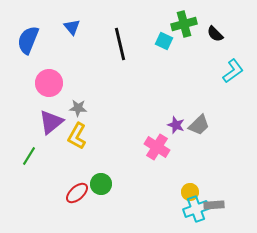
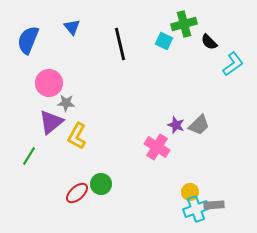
black semicircle: moved 6 px left, 8 px down
cyan L-shape: moved 7 px up
gray star: moved 12 px left, 5 px up
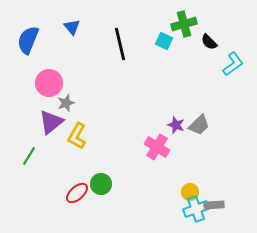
gray star: rotated 24 degrees counterclockwise
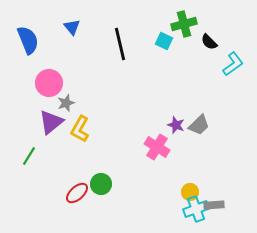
blue semicircle: rotated 136 degrees clockwise
yellow L-shape: moved 3 px right, 7 px up
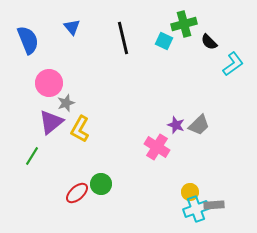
black line: moved 3 px right, 6 px up
green line: moved 3 px right
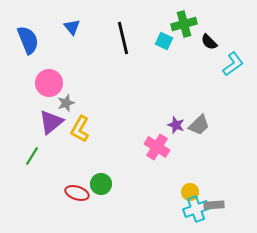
red ellipse: rotated 60 degrees clockwise
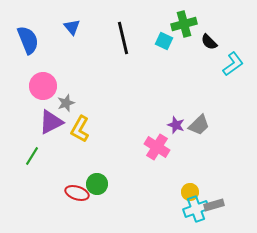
pink circle: moved 6 px left, 3 px down
purple triangle: rotated 12 degrees clockwise
green circle: moved 4 px left
gray rectangle: rotated 12 degrees counterclockwise
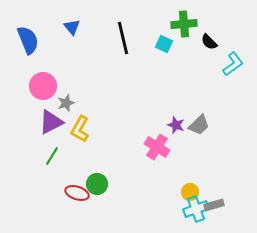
green cross: rotated 10 degrees clockwise
cyan square: moved 3 px down
green line: moved 20 px right
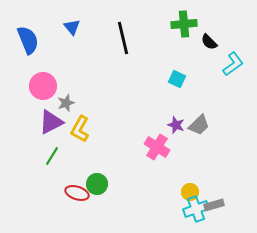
cyan square: moved 13 px right, 35 px down
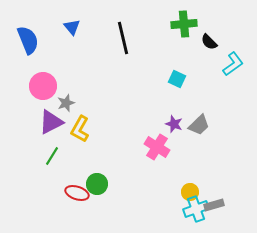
purple star: moved 2 px left, 1 px up
